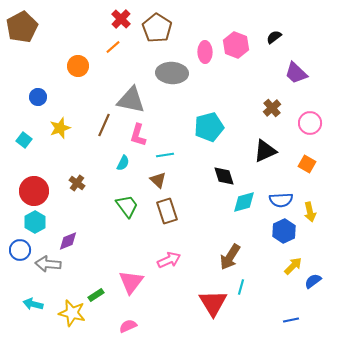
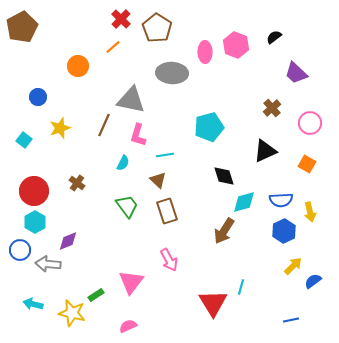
brown arrow at (230, 257): moved 6 px left, 26 px up
pink arrow at (169, 260): rotated 85 degrees clockwise
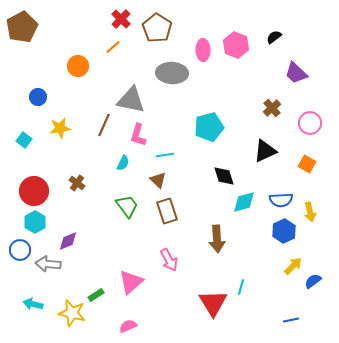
pink ellipse at (205, 52): moved 2 px left, 2 px up
yellow star at (60, 128): rotated 10 degrees clockwise
brown arrow at (224, 231): moved 7 px left, 8 px down; rotated 36 degrees counterclockwise
pink triangle at (131, 282): rotated 12 degrees clockwise
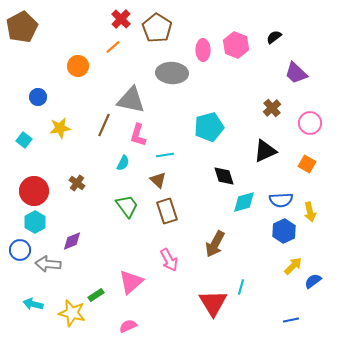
brown arrow at (217, 239): moved 2 px left, 5 px down; rotated 32 degrees clockwise
purple diamond at (68, 241): moved 4 px right
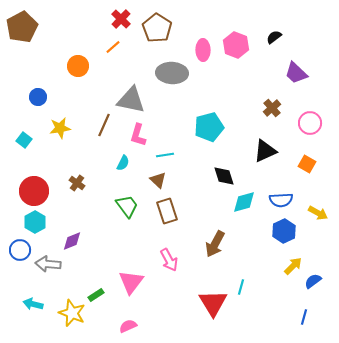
yellow arrow at (310, 212): moved 8 px right, 1 px down; rotated 48 degrees counterclockwise
pink triangle at (131, 282): rotated 12 degrees counterclockwise
yellow star at (72, 313): rotated 8 degrees clockwise
blue line at (291, 320): moved 13 px right, 3 px up; rotated 63 degrees counterclockwise
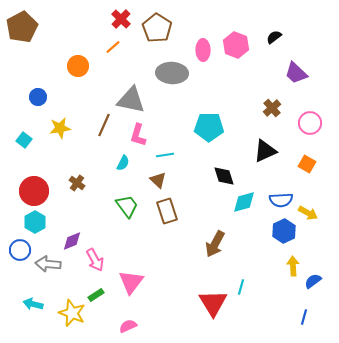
cyan pentagon at (209, 127): rotated 16 degrees clockwise
yellow arrow at (318, 213): moved 10 px left
pink arrow at (169, 260): moved 74 px left
yellow arrow at (293, 266): rotated 48 degrees counterclockwise
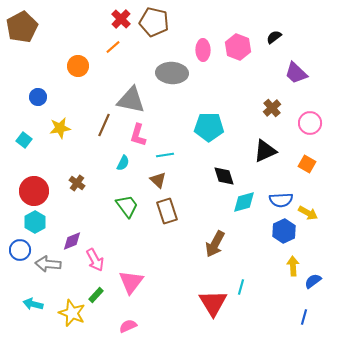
brown pentagon at (157, 28): moved 3 px left, 6 px up; rotated 20 degrees counterclockwise
pink hexagon at (236, 45): moved 2 px right, 2 px down
green rectangle at (96, 295): rotated 14 degrees counterclockwise
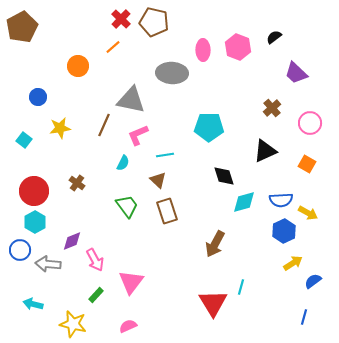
pink L-shape at (138, 135): rotated 50 degrees clockwise
yellow arrow at (293, 266): moved 3 px up; rotated 60 degrees clockwise
yellow star at (72, 313): moved 1 px right, 11 px down; rotated 8 degrees counterclockwise
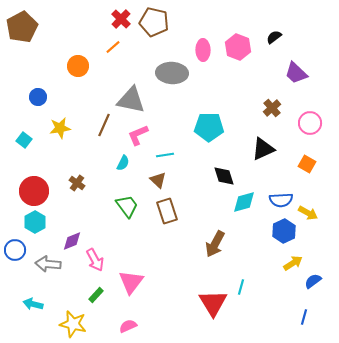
black triangle at (265, 151): moved 2 px left, 2 px up
blue circle at (20, 250): moved 5 px left
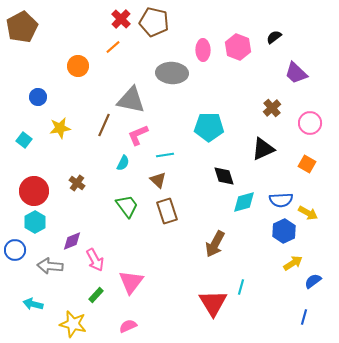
gray arrow at (48, 264): moved 2 px right, 2 px down
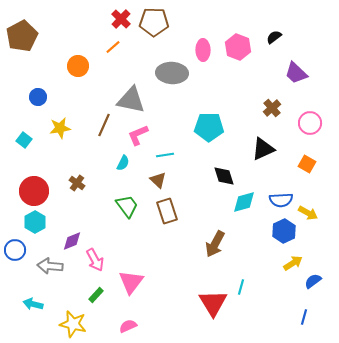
brown pentagon at (154, 22): rotated 12 degrees counterclockwise
brown pentagon at (22, 27): moved 9 px down
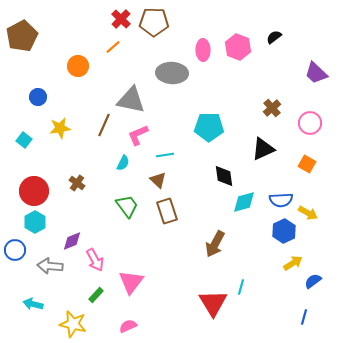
purple trapezoid at (296, 73): moved 20 px right
black diamond at (224, 176): rotated 10 degrees clockwise
